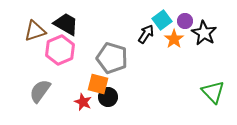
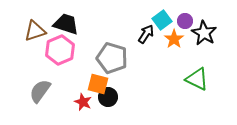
black trapezoid: rotated 12 degrees counterclockwise
green triangle: moved 16 px left, 13 px up; rotated 20 degrees counterclockwise
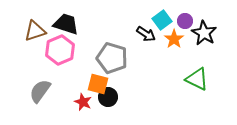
black arrow: rotated 90 degrees clockwise
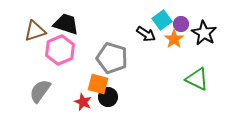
purple circle: moved 4 px left, 3 px down
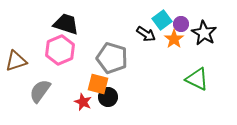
brown triangle: moved 19 px left, 30 px down
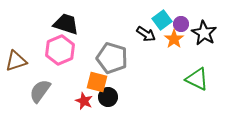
orange square: moved 1 px left, 2 px up
red star: moved 1 px right, 1 px up
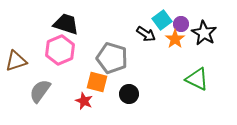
orange star: moved 1 px right
black circle: moved 21 px right, 3 px up
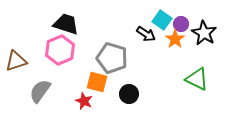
cyan square: rotated 18 degrees counterclockwise
